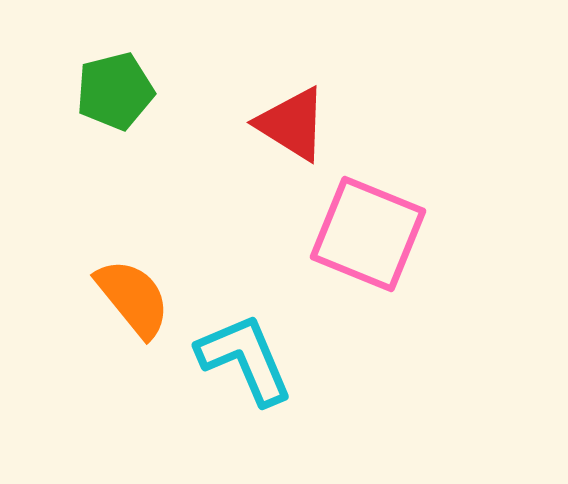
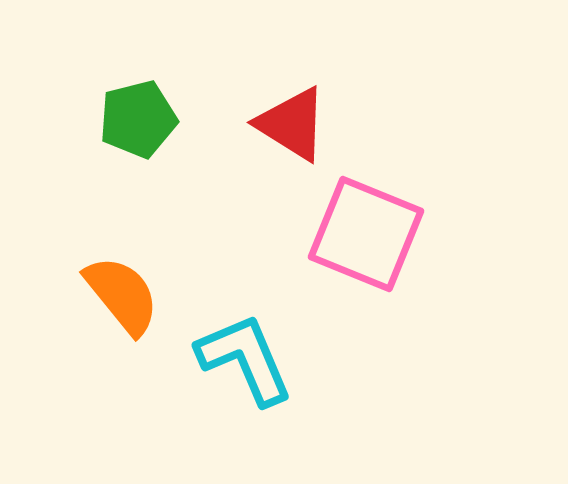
green pentagon: moved 23 px right, 28 px down
pink square: moved 2 px left
orange semicircle: moved 11 px left, 3 px up
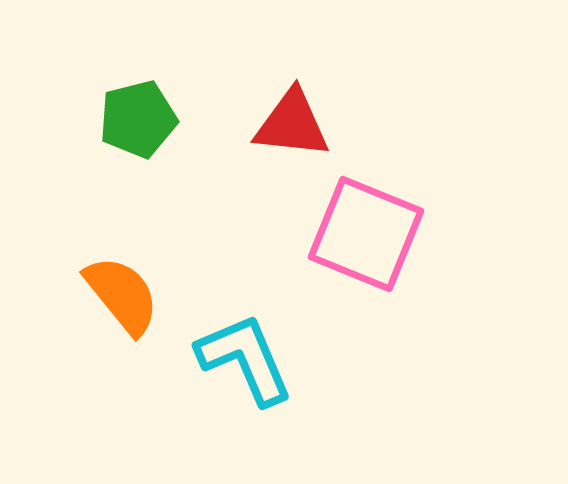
red triangle: rotated 26 degrees counterclockwise
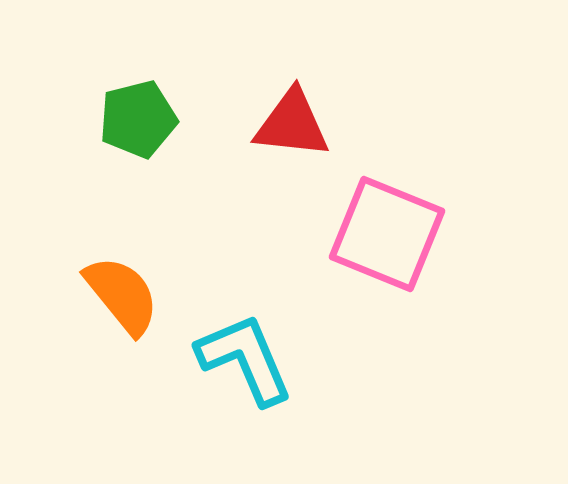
pink square: moved 21 px right
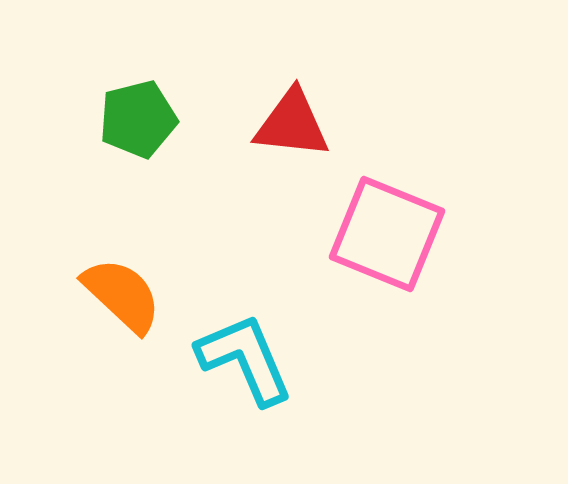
orange semicircle: rotated 8 degrees counterclockwise
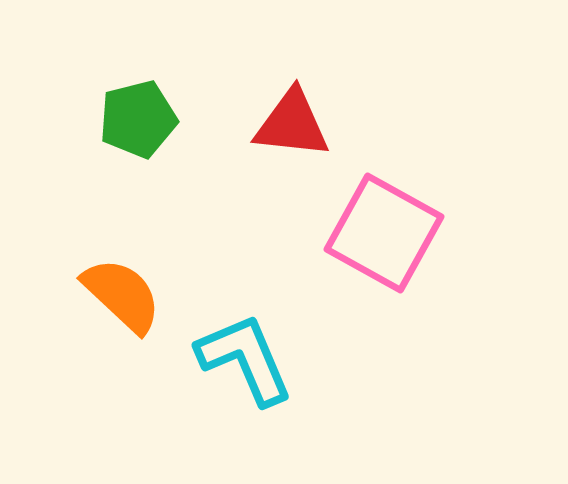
pink square: moved 3 px left, 1 px up; rotated 7 degrees clockwise
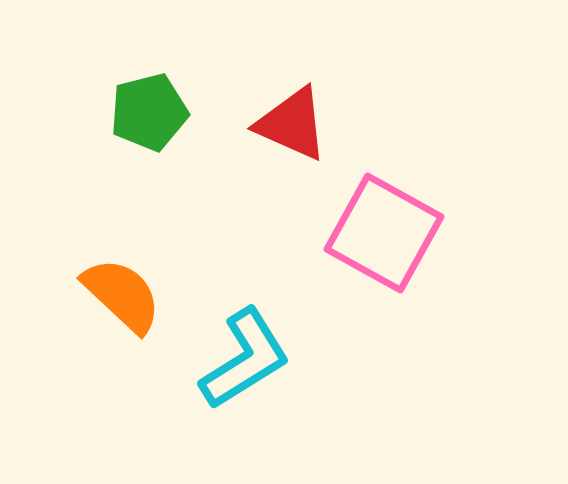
green pentagon: moved 11 px right, 7 px up
red triangle: rotated 18 degrees clockwise
cyan L-shape: rotated 81 degrees clockwise
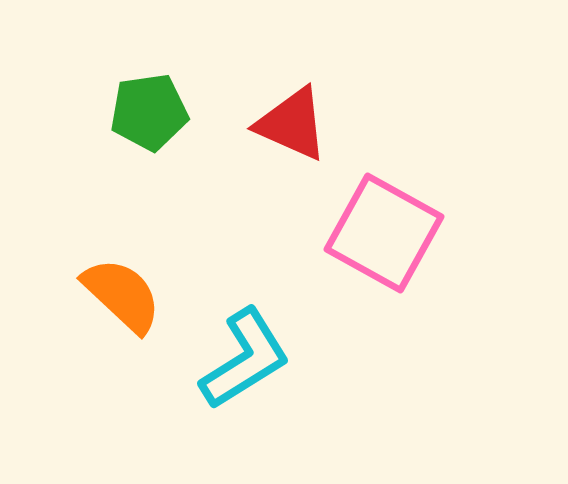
green pentagon: rotated 6 degrees clockwise
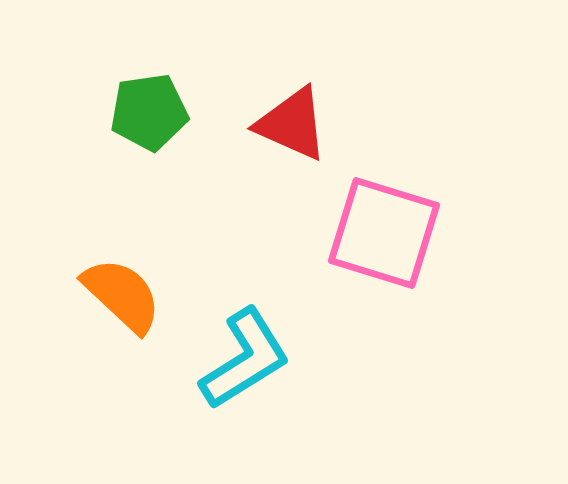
pink square: rotated 12 degrees counterclockwise
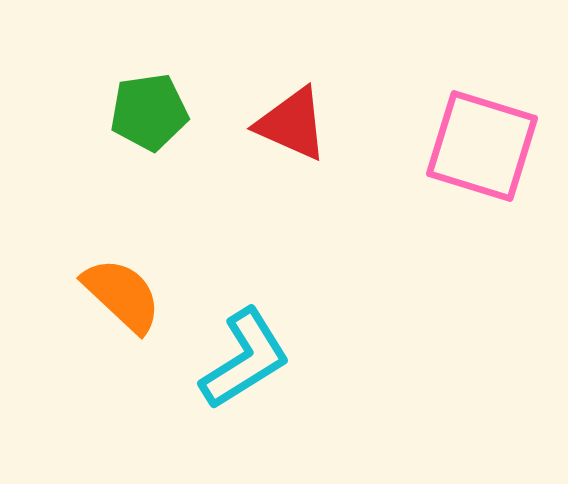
pink square: moved 98 px right, 87 px up
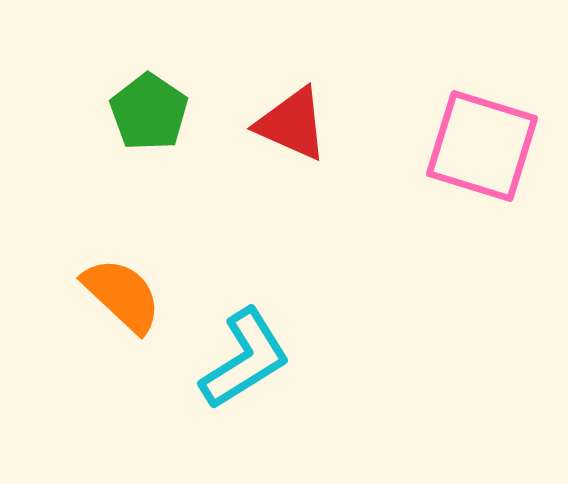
green pentagon: rotated 30 degrees counterclockwise
